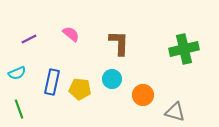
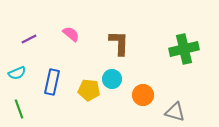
yellow pentagon: moved 9 px right, 1 px down
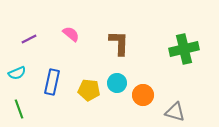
cyan circle: moved 5 px right, 4 px down
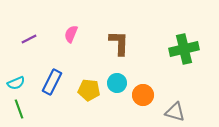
pink semicircle: rotated 108 degrees counterclockwise
cyan semicircle: moved 1 px left, 10 px down
blue rectangle: rotated 15 degrees clockwise
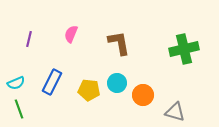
purple line: rotated 49 degrees counterclockwise
brown L-shape: rotated 12 degrees counterclockwise
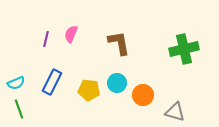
purple line: moved 17 px right
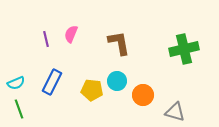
purple line: rotated 28 degrees counterclockwise
cyan circle: moved 2 px up
yellow pentagon: moved 3 px right
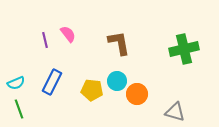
pink semicircle: moved 3 px left; rotated 120 degrees clockwise
purple line: moved 1 px left, 1 px down
orange circle: moved 6 px left, 1 px up
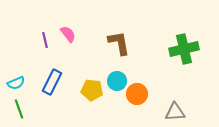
gray triangle: rotated 20 degrees counterclockwise
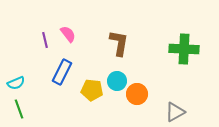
brown L-shape: rotated 20 degrees clockwise
green cross: rotated 16 degrees clockwise
blue rectangle: moved 10 px right, 10 px up
gray triangle: rotated 25 degrees counterclockwise
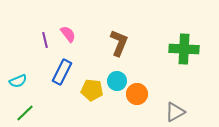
brown L-shape: rotated 12 degrees clockwise
cyan semicircle: moved 2 px right, 2 px up
green line: moved 6 px right, 4 px down; rotated 66 degrees clockwise
